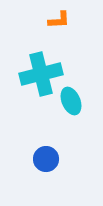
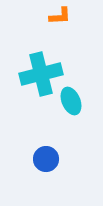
orange L-shape: moved 1 px right, 4 px up
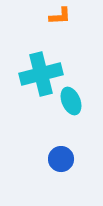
blue circle: moved 15 px right
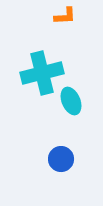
orange L-shape: moved 5 px right
cyan cross: moved 1 px right, 1 px up
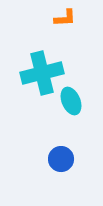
orange L-shape: moved 2 px down
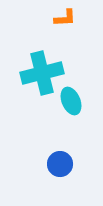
blue circle: moved 1 px left, 5 px down
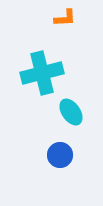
cyan ellipse: moved 11 px down; rotated 12 degrees counterclockwise
blue circle: moved 9 px up
